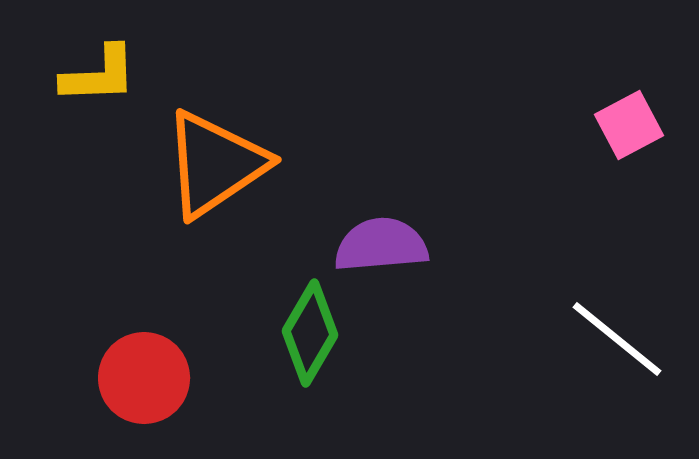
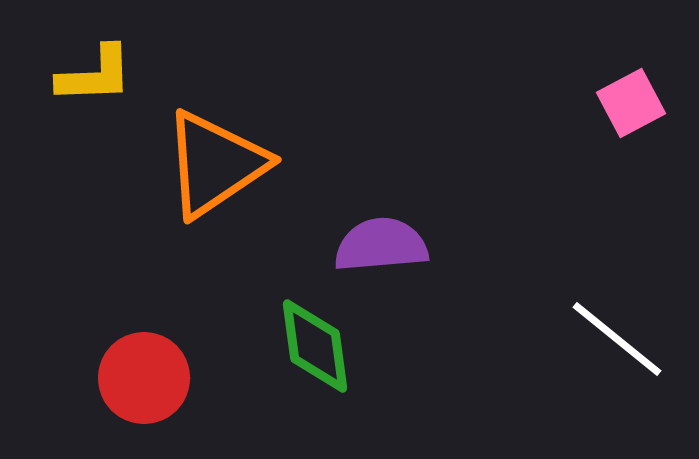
yellow L-shape: moved 4 px left
pink square: moved 2 px right, 22 px up
green diamond: moved 5 px right, 13 px down; rotated 38 degrees counterclockwise
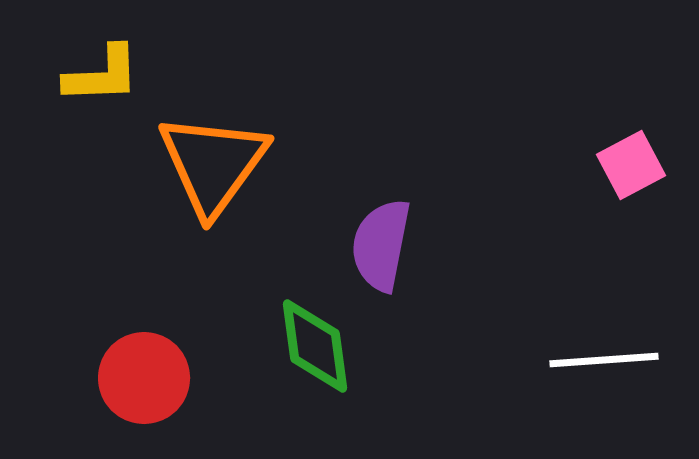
yellow L-shape: moved 7 px right
pink square: moved 62 px down
orange triangle: moved 2 px left; rotated 20 degrees counterclockwise
purple semicircle: rotated 74 degrees counterclockwise
white line: moved 13 px left, 21 px down; rotated 43 degrees counterclockwise
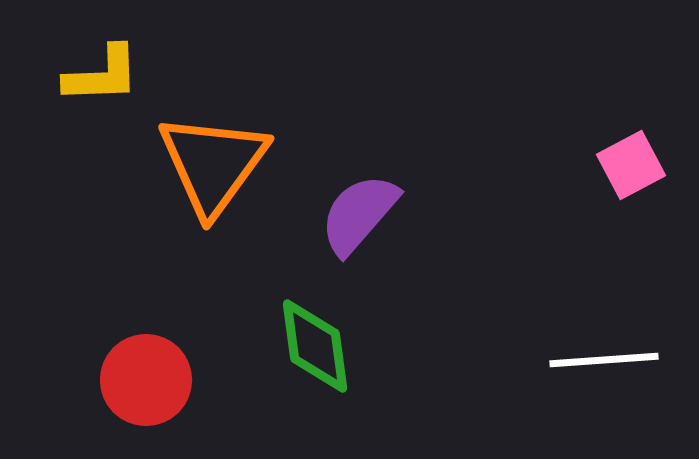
purple semicircle: moved 22 px left, 31 px up; rotated 30 degrees clockwise
red circle: moved 2 px right, 2 px down
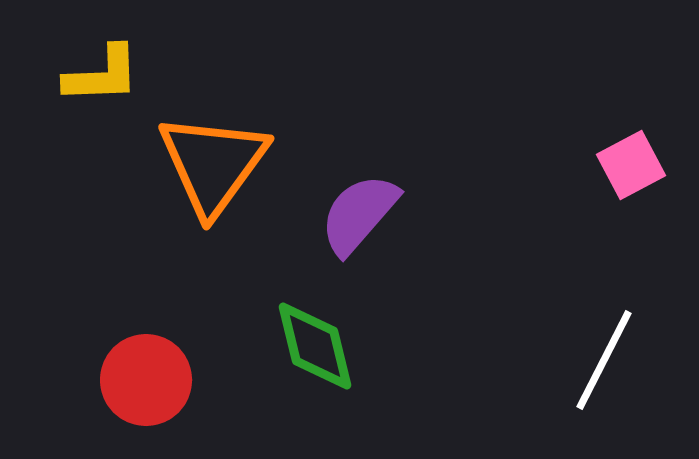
green diamond: rotated 6 degrees counterclockwise
white line: rotated 59 degrees counterclockwise
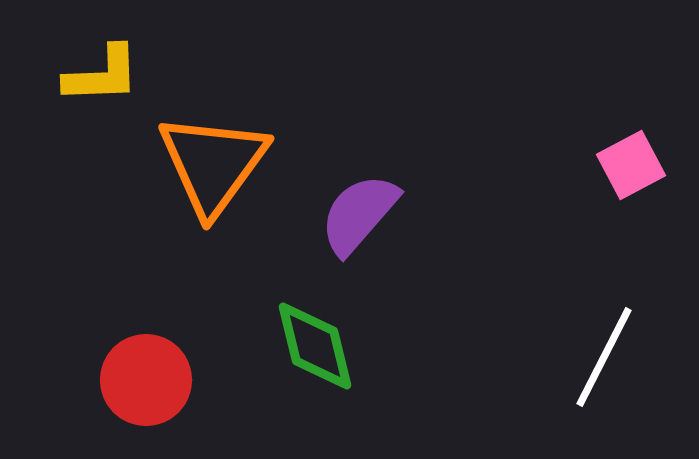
white line: moved 3 px up
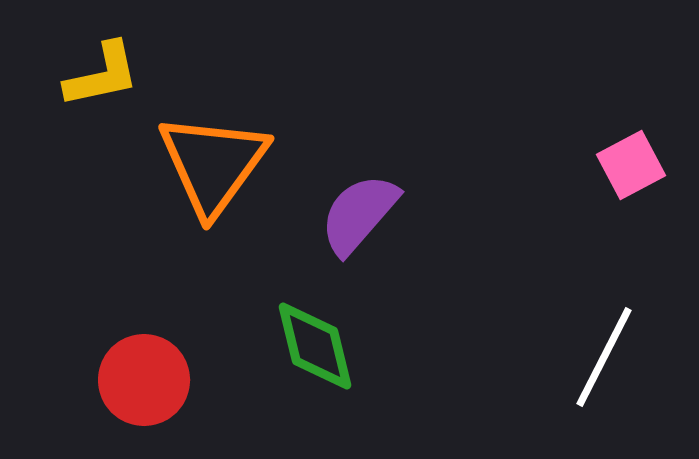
yellow L-shape: rotated 10 degrees counterclockwise
red circle: moved 2 px left
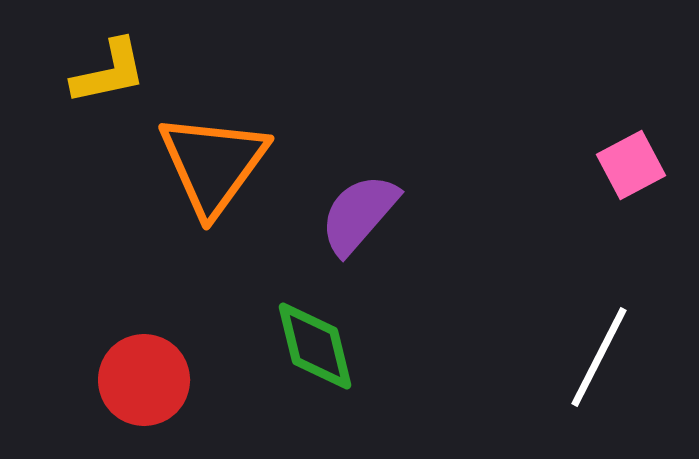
yellow L-shape: moved 7 px right, 3 px up
white line: moved 5 px left
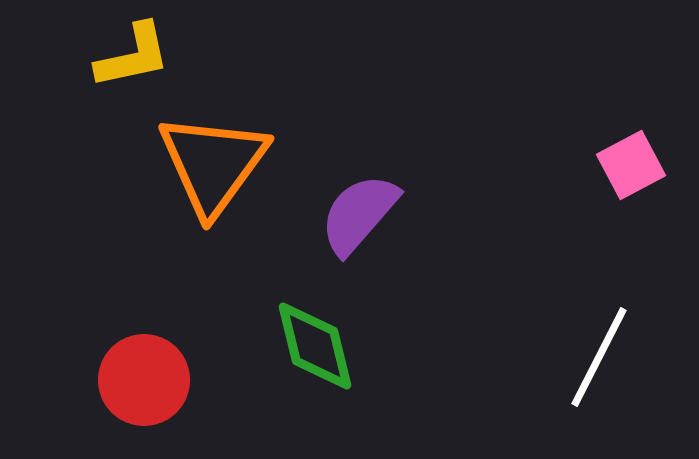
yellow L-shape: moved 24 px right, 16 px up
